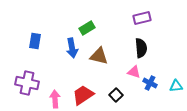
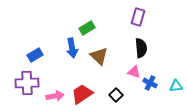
purple rectangle: moved 4 px left, 1 px up; rotated 60 degrees counterclockwise
blue rectangle: moved 14 px down; rotated 49 degrees clockwise
brown triangle: rotated 30 degrees clockwise
purple cross: rotated 15 degrees counterclockwise
red trapezoid: moved 1 px left, 1 px up
pink arrow: moved 3 px up; rotated 84 degrees clockwise
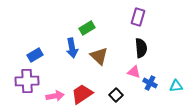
purple cross: moved 2 px up
